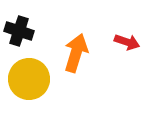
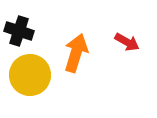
red arrow: rotated 10 degrees clockwise
yellow circle: moved 1 px right, 4 px up
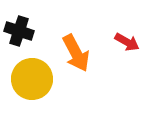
orange arrow: rotated 135 degrees clockwise
yellow circle: moved 2 px right, 4 px down
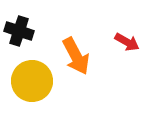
orange arrow: moved 3 px down
yellow circle: moved 2 px down
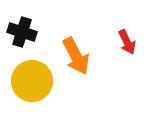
black cross: moved 3 px right, 1 px down
red arrow: rotated 35 degrees clockwise
